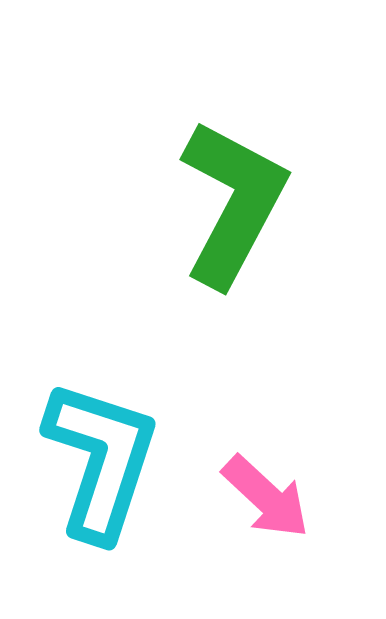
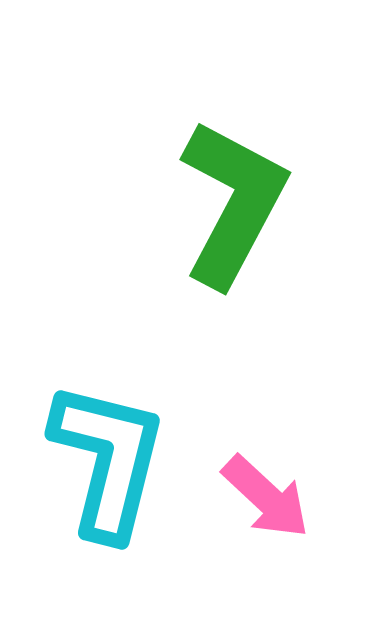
cyan L-shape: moved 7 px right; rotated 4 degrees counterclockwise
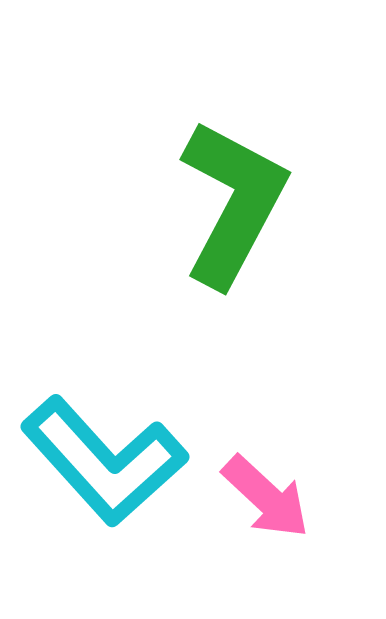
cyan L-shape: moved 4 px left, 1 px down; rotated 124 degrees clockwise
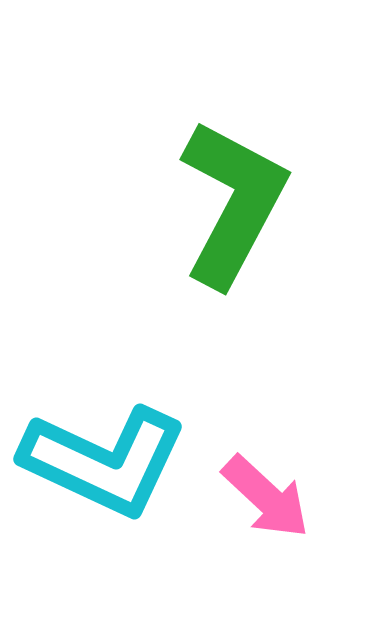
cyan L-shape: rotated 23 degrees counterclockwise
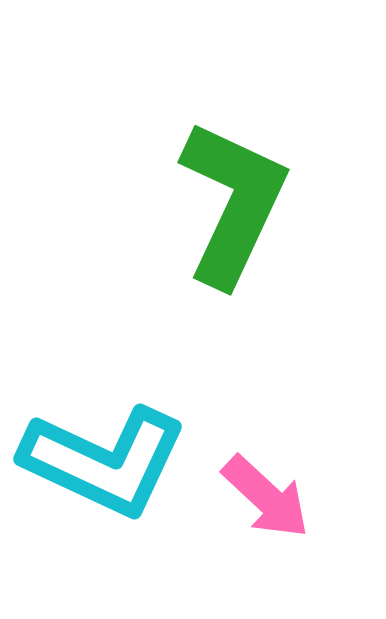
green L-shape: rotated 3 degrees counterclockwise
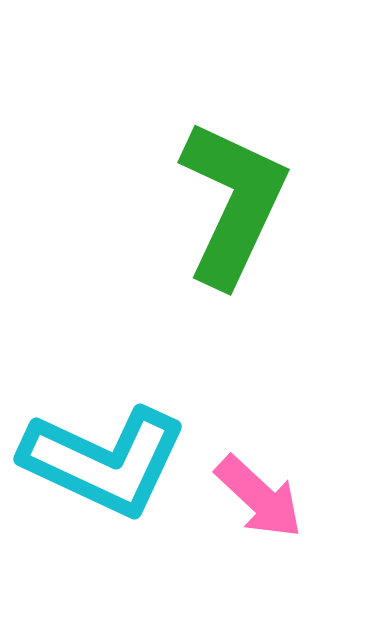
pink arrow: moved 7 px left
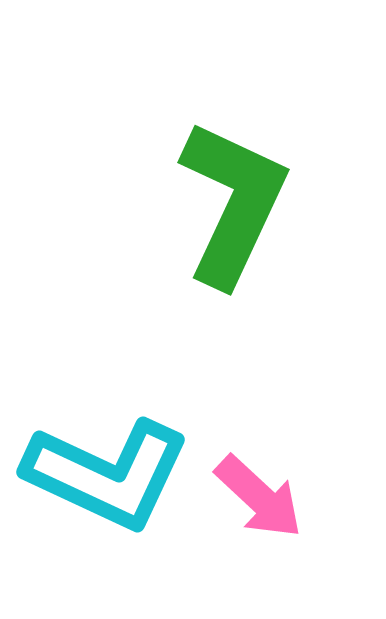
cyan L-shape: moved 3 px right, 13 px down
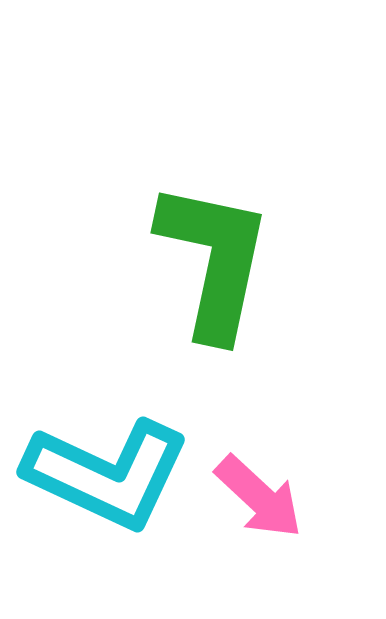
green L-shape: moved 19 px left, 57 px down; rotated 13 degrees counterclockwise
